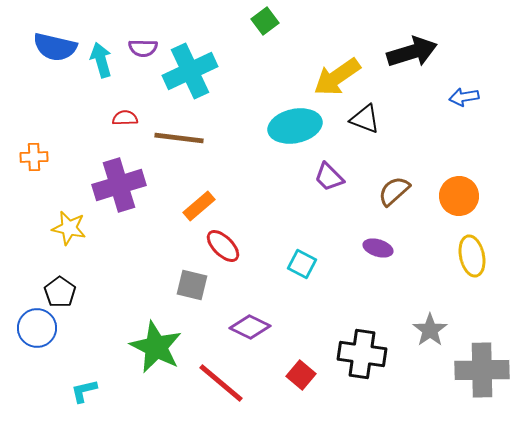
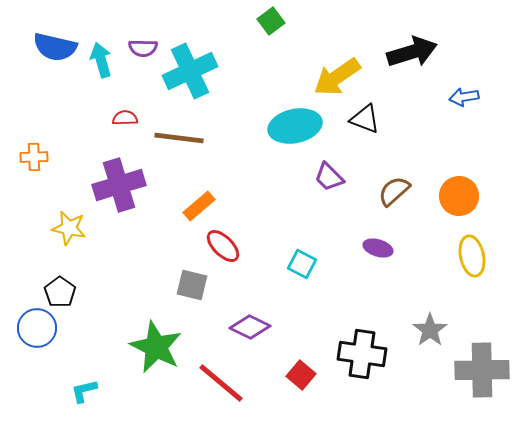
green square: moved 6 px right
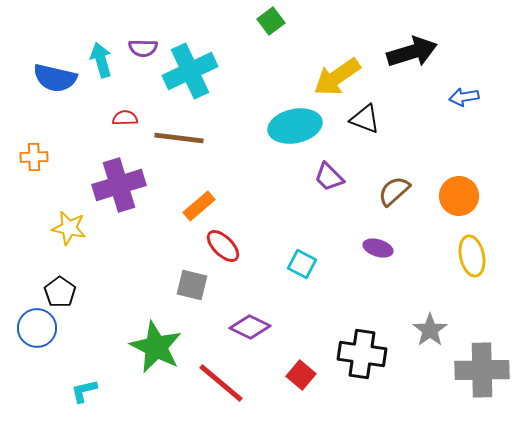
blue semicircle: moved 31 px down
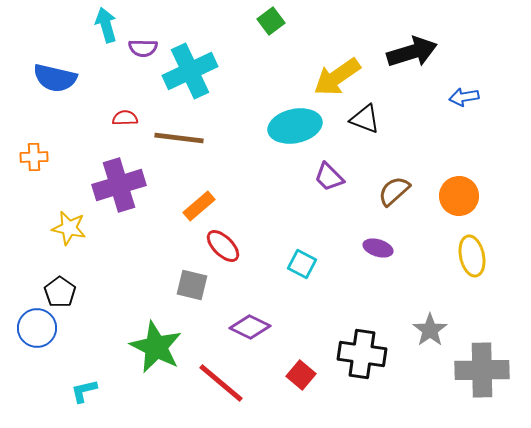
cyan arrow: moved 5 px right, 35 px up
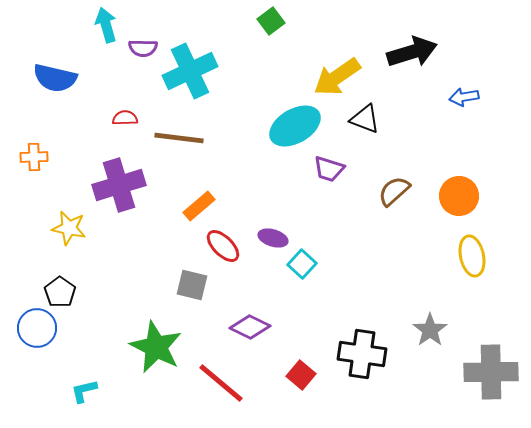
cyan ellipse: rotated 18 degrees counterclockwise
purple trapezoid: moved 8 px up; rotated 28 degrees counterclockwise
purple ellipse: moved 105 px left, 10 px up
cyan square: rotated 16 degrees clockwise
gray cross: moved 9 px right, 2 px down
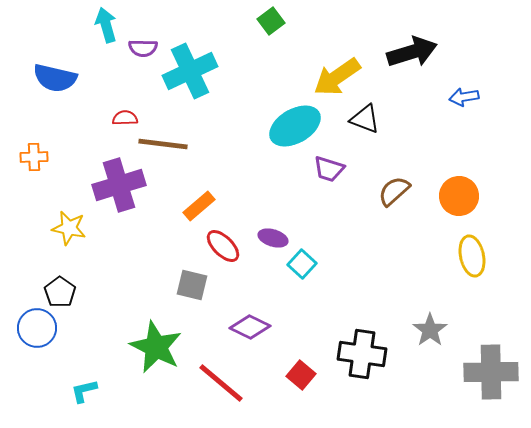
brown line: moved 16 px left, 6 px down
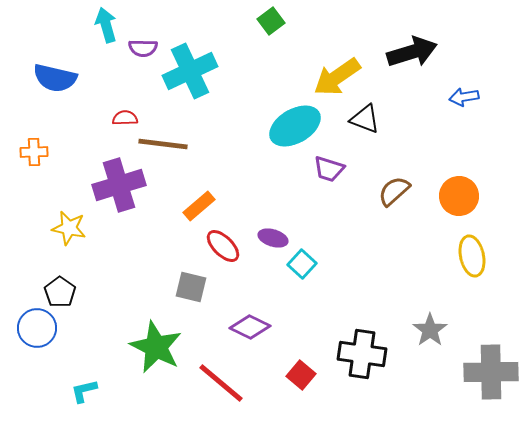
orange cross: moved 5 px up
gray square: moved 1 px left, 2 px down
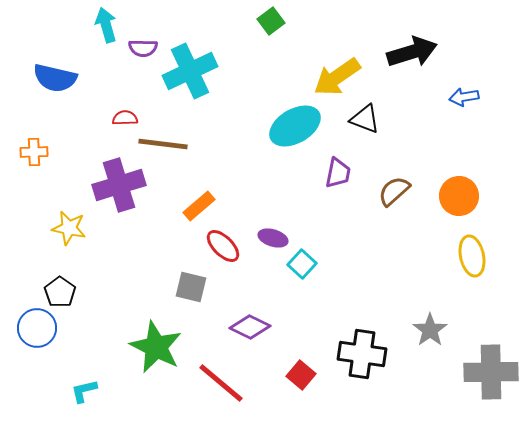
purple trapezoid: moved 9 px right, 4 px down; rotated 96 degrees counterclockwise
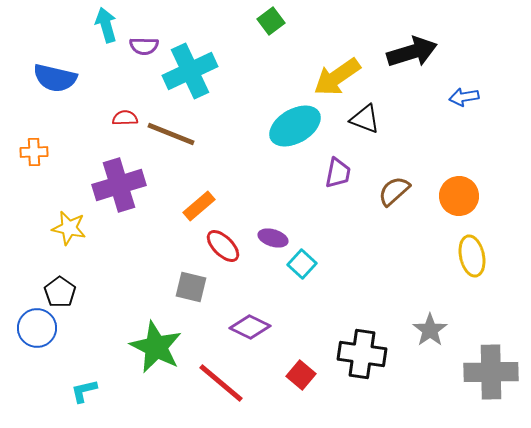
purple semicircle: moved 1 px right, 2 px up
brown line: moved 8 px right, 10 px up; rotated 15 degrees clockwise
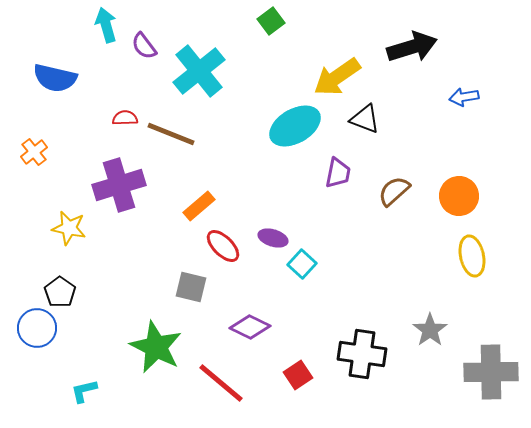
purple semicircle: rotated 52 degrees clockwise
black arrow: moved 5 px up
cyan cross: moved 9 px right; rotated 14 degrees counterclockwise
orange cross: rotated 36 degrees counterclockwise
red square: moved 3 px left; rotated 16 degrees clockwise
